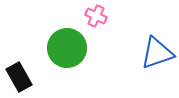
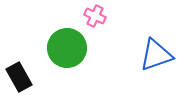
pink cross: moved 1 px left
blue triangle: moved 1 px left, 2 px down
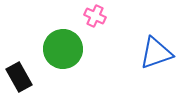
green circle: moved 4 px left, 1 px down
blue triangle: moved 2 px up
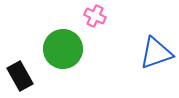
black rectangle: moved 1 px right, 1 px up
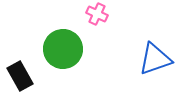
pink cross: moved 2 px right, 2 px up
blue triangle: moved 1 px left, 6 px down
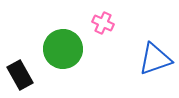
pink cross: moved 6 px right, 9 px down
black rectangle: moved 1 px up
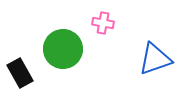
pink cross: rotated 15 degrees counterclockwise
black rectangle: moved 2 px up
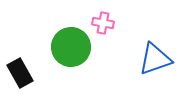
green circle: moved 8 px right, 2 px up
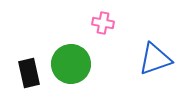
green circle: moved 17 px down
black rectangle: moved 9 px right; rotated 16 degrees clockwise
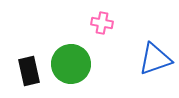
pink cross: moved 1 px left
black rectangle: moved 2 px up
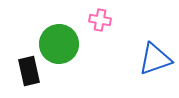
pink cross: moved 2 px left, 3 px up
green circle: moved 12 px left, 20 px up
